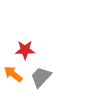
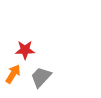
orange arrow: rotated 84 degrees clockwise
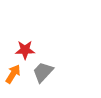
gray trapezoid: moved 2 px right, 5 px up
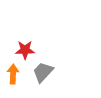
orange arrow: rotated 30 degrees counterclockwise
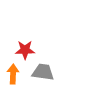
gray trapezoid: rotated 55 degrees clockwise
